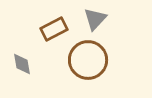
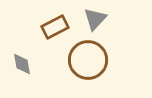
brown rectangle: moved 1 px right, 2 px up
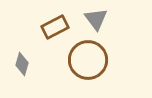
gray triangle: moved 1 px right; rotated 20 degrees counterclockwise
gray diamond: rotated 25 degrees clockwise
